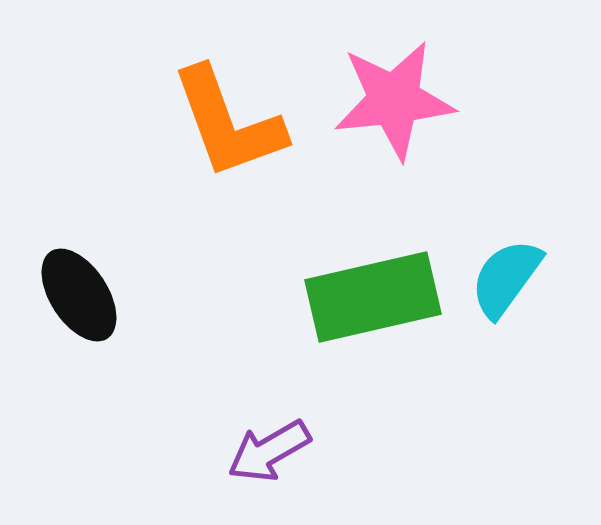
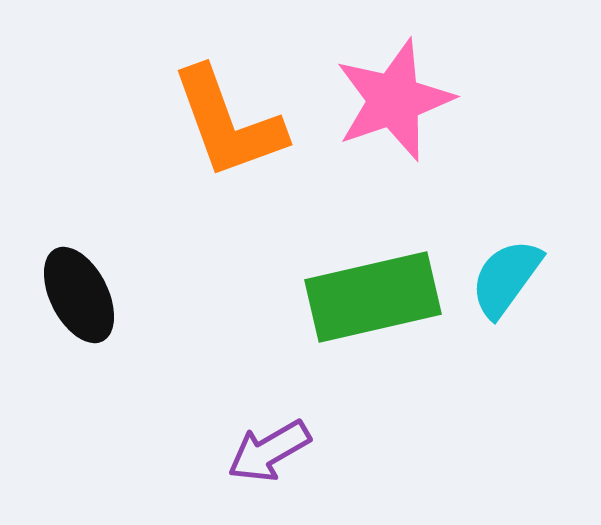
pink star: rotated 13 degrees counterclockwise
black ellipse: rotated 6 degrees clockwise
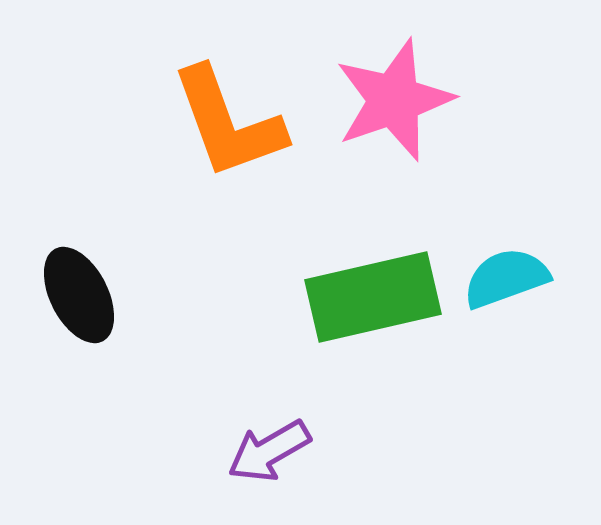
cyan semicircle: rotated 34 degrees clockwise
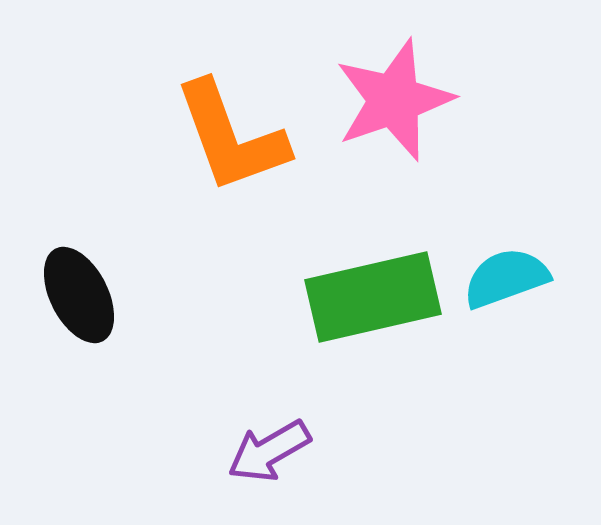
orange L-shape: moved 3 px right, 14 px down
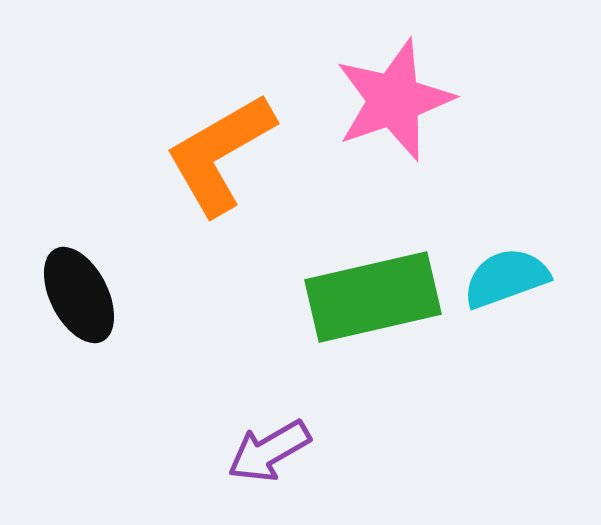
orange L-shape: moved 11 px left, 17 px down; rotated 80 degrees clockwise
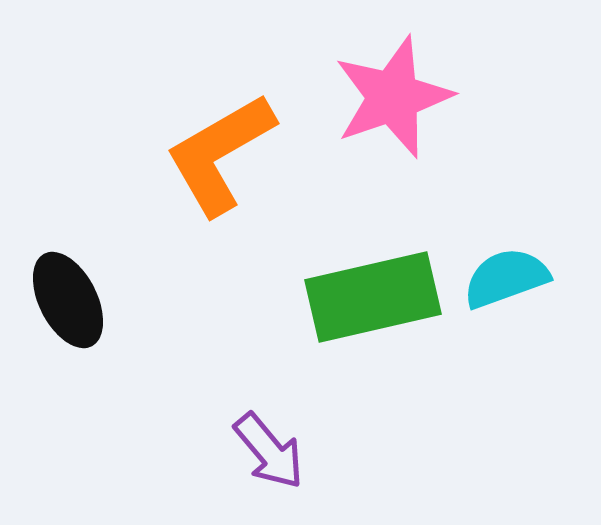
pink star: moved 1 px left, 3 px up
black ellipse: moved 11 px left, 5 px down
purple arrow: rotated 100 degrees counterclockwise
